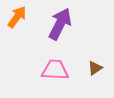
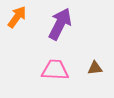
brown triangle: rotated 28 degrees clockwise
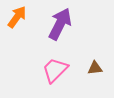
pink trapezoid: rotated 48 degrees counterclockwise
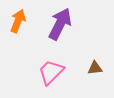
orange arrow: moved 1 px right, 4 px down; rotated 15 degrees counterclockwise
pink trapezoid: moved 4 px left, 2 px down
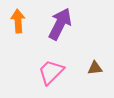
orange arrow: rotated 25 degrees counterclockwise
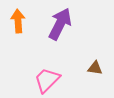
brown triangle: rotated 14 degrees clockwise
pink trapezoid: moved 4 px left, 8 px down
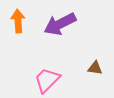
purple arrow: rotated 144 degrees counterclockwise
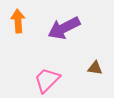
purple arrow: moved 4 px right, 4 px down
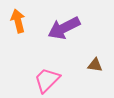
orange arrow: rotated 10 degrees counterclockwise
brown triangle: moved 3 px up
